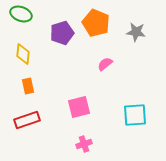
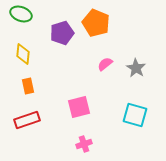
gray star: moved 36 px down; rotated 24 degrees clockwise
cyan square: rotated 20 degrees clockwise
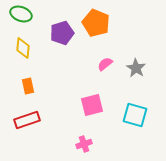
yellow diamond: moved 6 px up
pink square: moved 13 px right, 2 px up
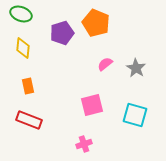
red rectangle: moved 2 px right; rotated 40 degrees clockwise
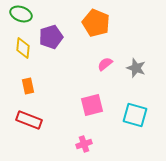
purple pentagon: moved 11 px left, 4 px down
gray star: rotated 12 degrees counterclockwise
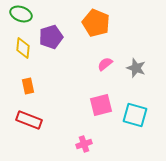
pink square: moved 9 px right
